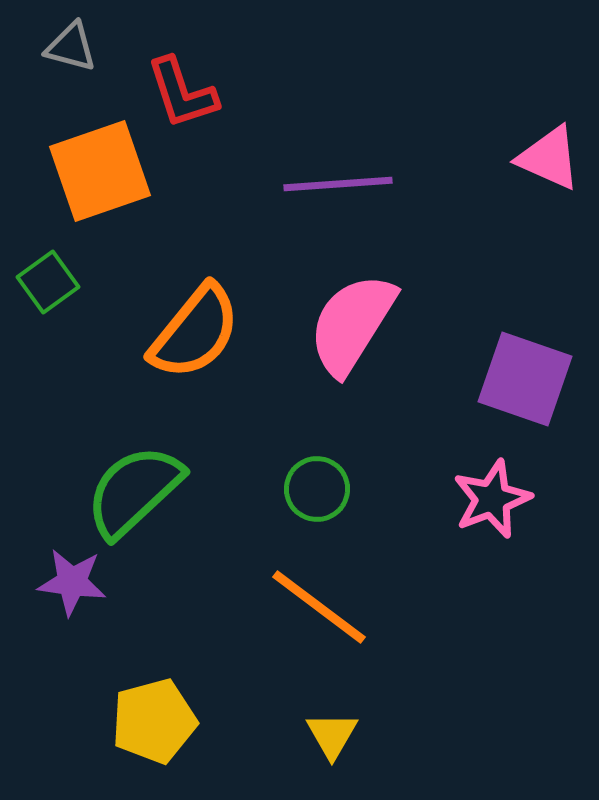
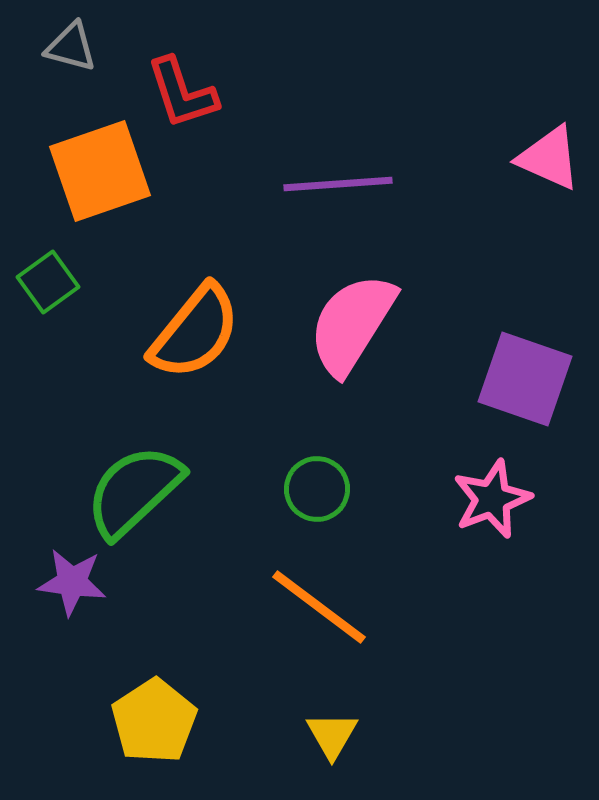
yellow pentagon: rotated 18 degrees counterclockwise
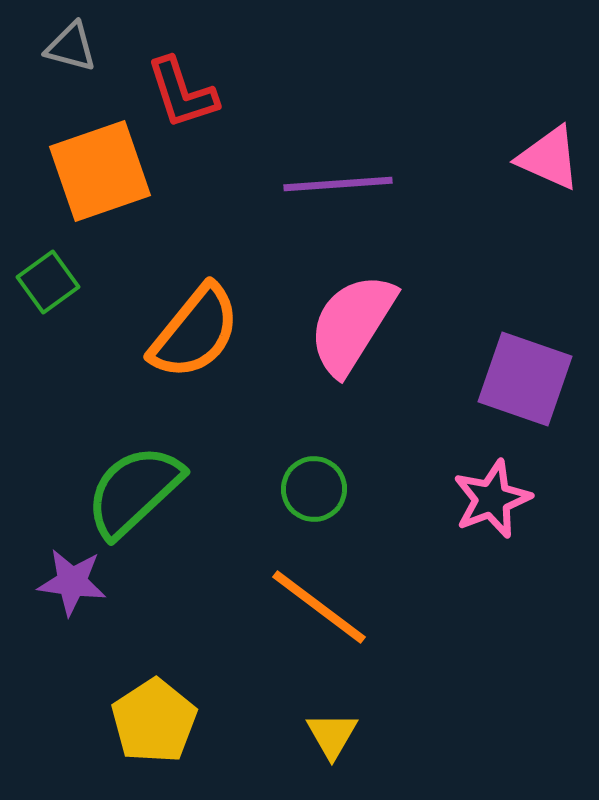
green circle: moved 3 px left
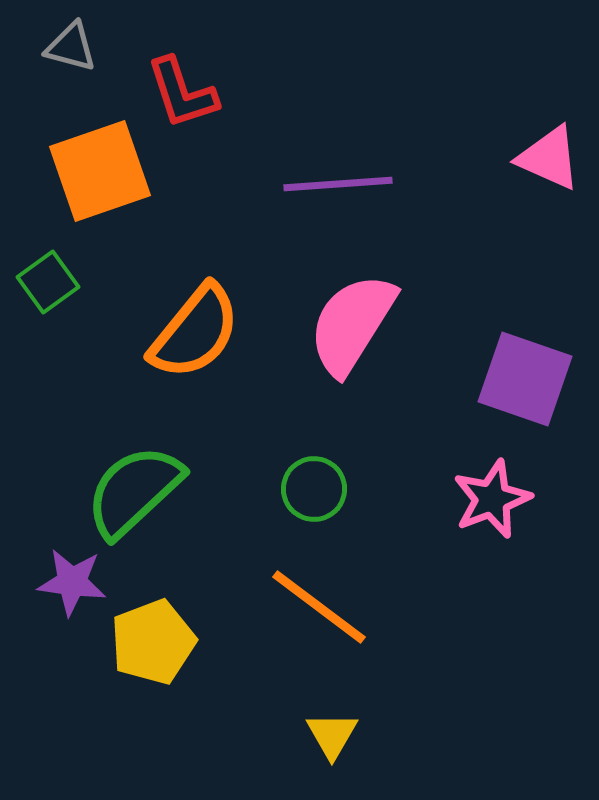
yellow pentagon: moved 1 px left, 79 px up; rotated 12 degrees clockwise
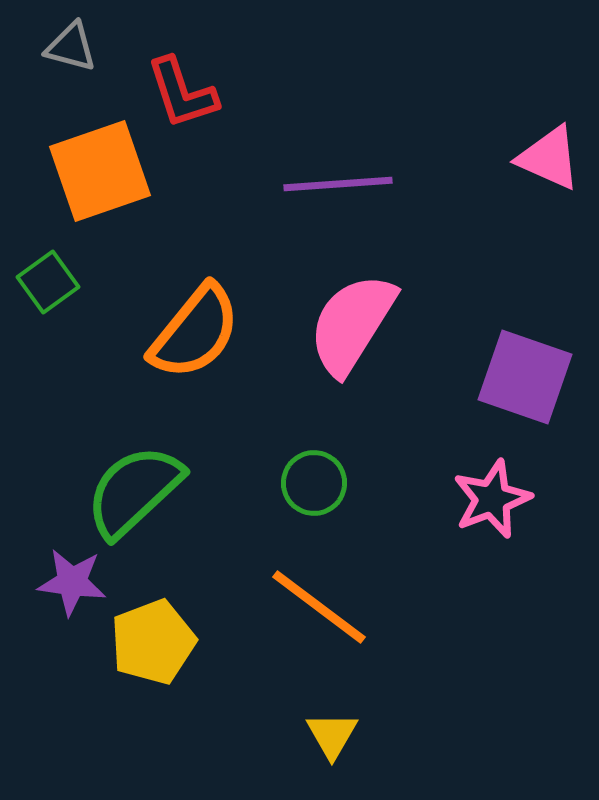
purple square: moved 2 px up
green circle: moved 6 px up
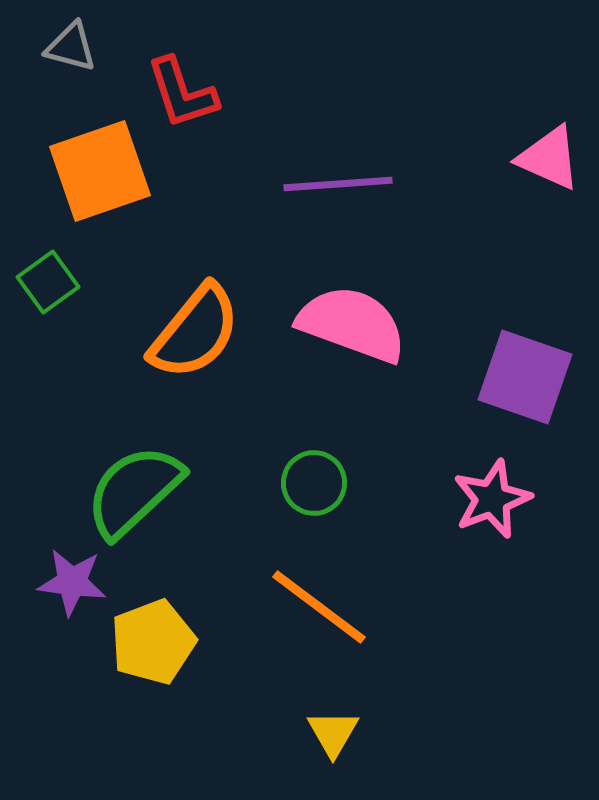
pink semicircle: rotated 78 degrees clockwise
yellow triangle: moved 1 px right, 2 px up
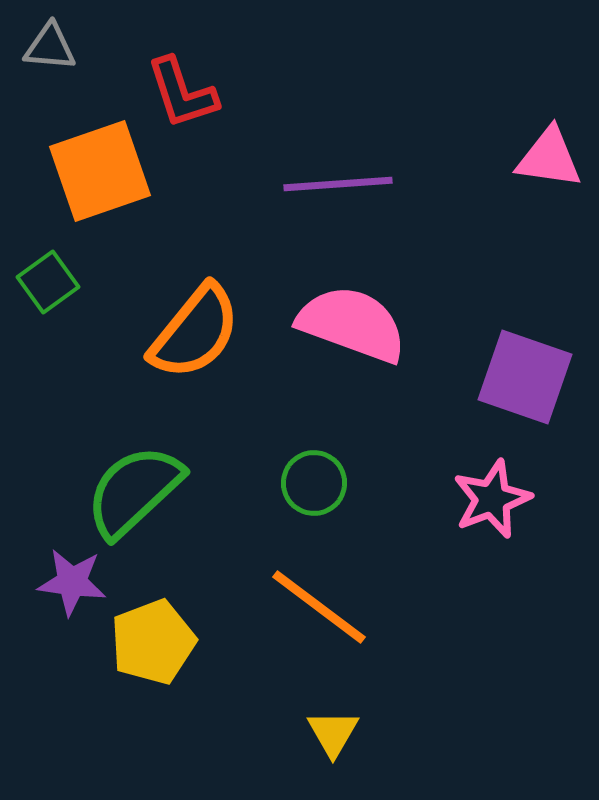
gray triangle: moved 21 px left; rotated 10 degrees counterclockwise
pink triangle: rotated 16 degrees counterclockwise
